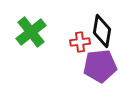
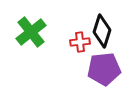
black diamond: rotated 8 degrees clockwise
purple pentagon: moved 4 px right, 3 px down
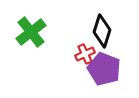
red cross: moved 5 px right, 12 px down; rotated 18 degrees counterclockwise
purple pentagon: rotated 28 degrees clockwise
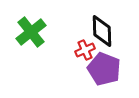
black diamond: rotated 20 degrees counterclockwise
red cross: moved 4 px up
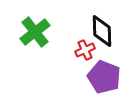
green cross: moved 4 px right
purple pentagon: moved 8 px down
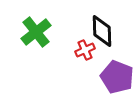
green cross: moved 1 px right
purple pentagon: moved 13 px right
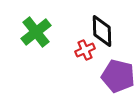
purple pentagon: moved 1 px right, 1 px up; rotated 8 degrees counterclockwise
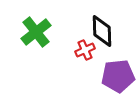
purple pentagon: rotated 20 degrees counterclockwise
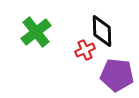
purple pentagon: moved 1 px left, 1 px up; rotated 12 degrees clockwise
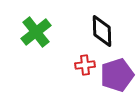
red cross: moved 15 px down; rotated 18 degrees clockwise
purple pentagon: rotated 24 degrees counterclockwise
